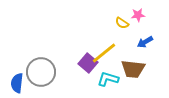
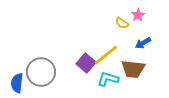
pink star: rotated 24 degrees counterclockwise
blue arrow: moved 2 px left, 1 px down
yellow line: moved 2 px right, 2 px down
purple square: moved 2 px left
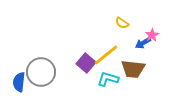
pink star: moved 14 px right, 20 px down
blue semicircle: moved 2 px right, 1 px up
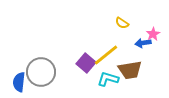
pink star: moved 1 px right, 1 px up
blue arrow: rotated 21 degrees clockwise
brown trapezoid: moved 3 px left, 1 px down; rotated 15 degrees counterclockwise
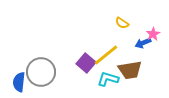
blue arrow: rotated 14 degrees counterclockwise
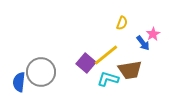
yellow semicircle: rotated 104 degrees counterclockwise
blue arrow: rotated 105 degrees counterclockwise
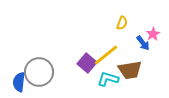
purple square: moved 1 px right
gray circle: moved 2 px left
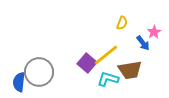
pink star: moved 1 px right, 2 px up
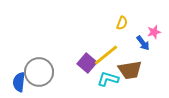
pink star: rotated 16 degrees clockwise
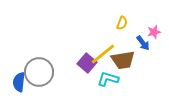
yellow line: moved 3 px left, 1 px up
brown trapezoid: moved 7 px left, 10 px up
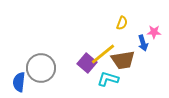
pink star: rotated 16 degrees clockwise
blue arrow: rotated 21 degrees clockwise
gray circle: moved 2 px right, 4 px up
